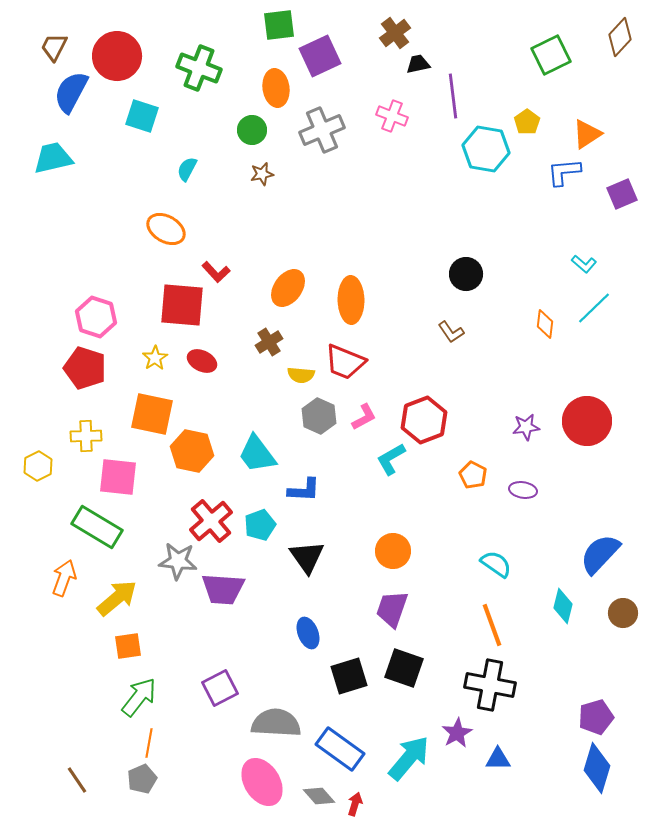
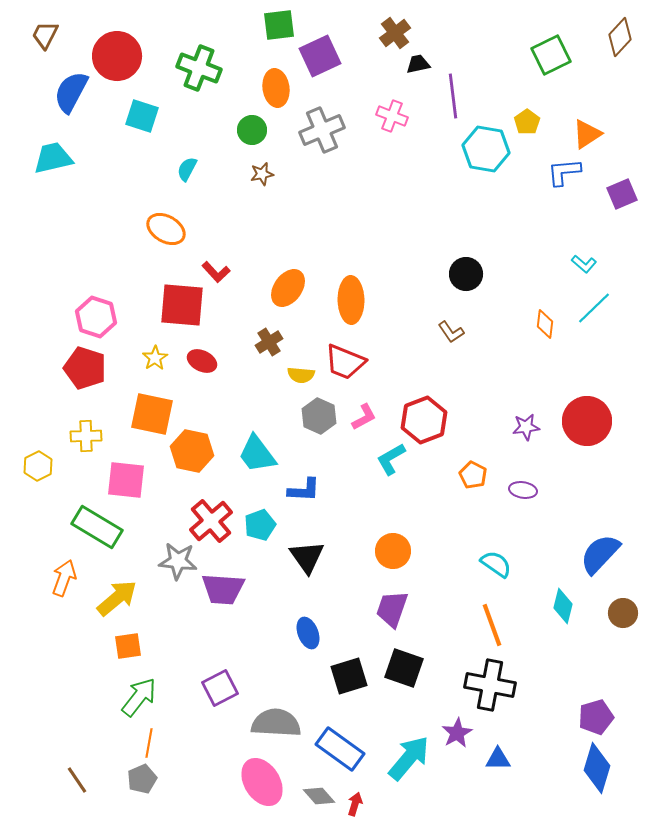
brown trapezoid at (54, 47): moved 9 px left, 12 px up
pink square at (118, 477): moved 8 px right, 3 px down
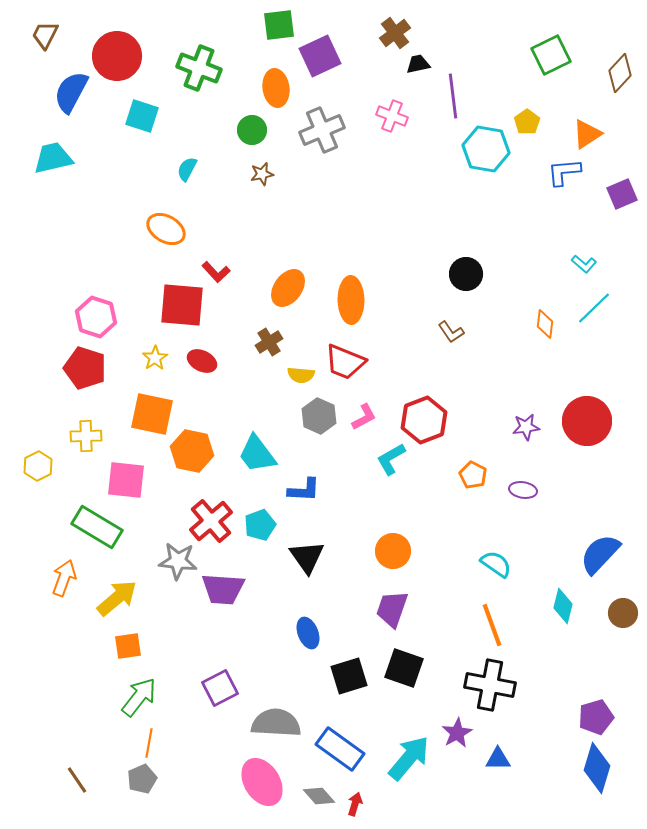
brown diamond at (620, 37): moved 36 px down
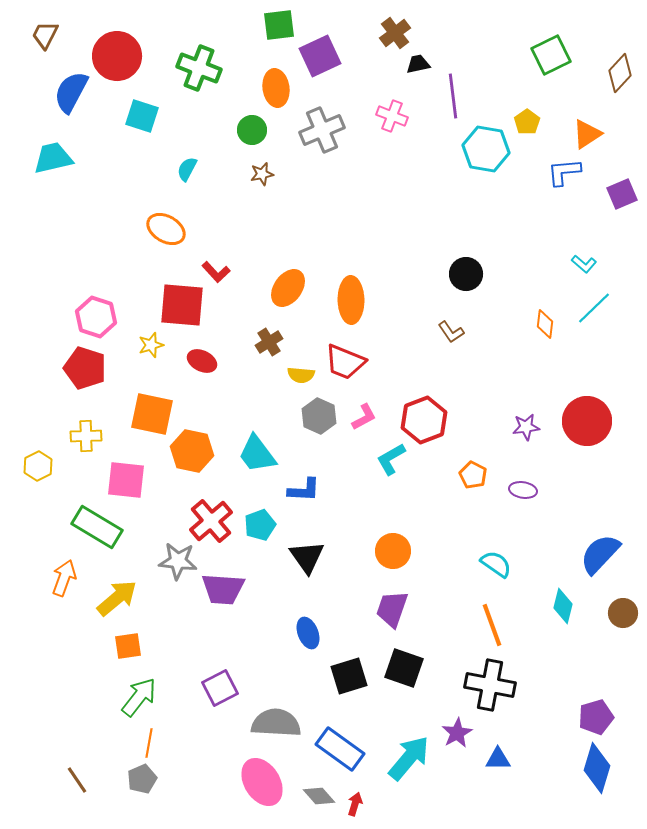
yellow star at (155, 358): moved 4 px left, 13 px up; rotated 15 degrees clockwise
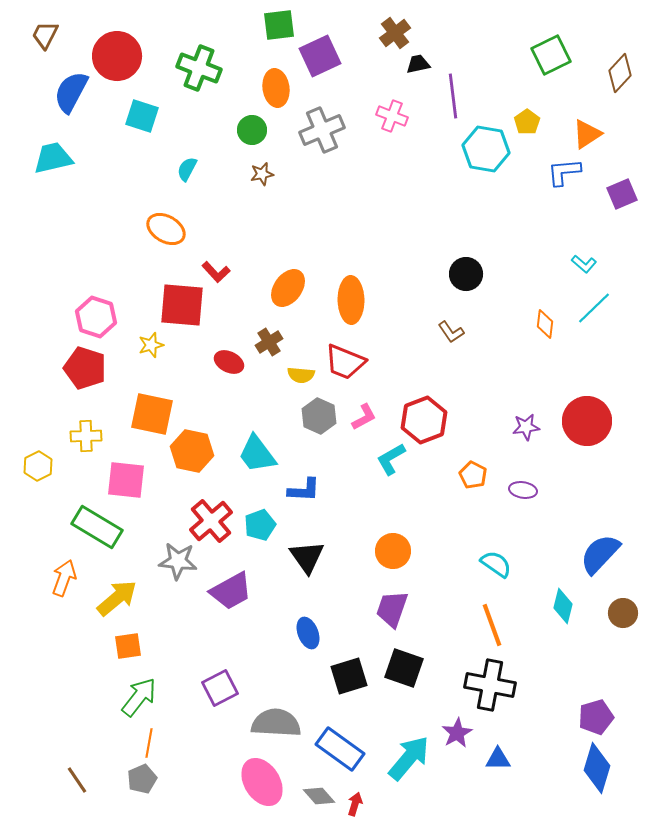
red ellipse at (202, 361): moved 27 px right, 1 px down
purple trapezoid at (223, 589): moved 8 px right, 2 px down; rotated 33 degrees counterclockwise
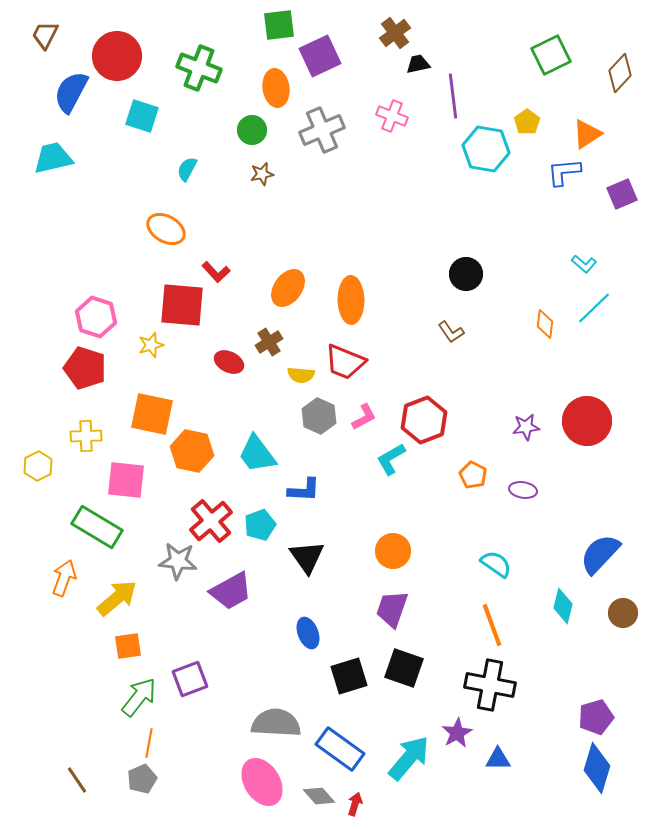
purple square at (220, 688): moved 30 px left, 9 px up; rotated 6 degrees clockwise
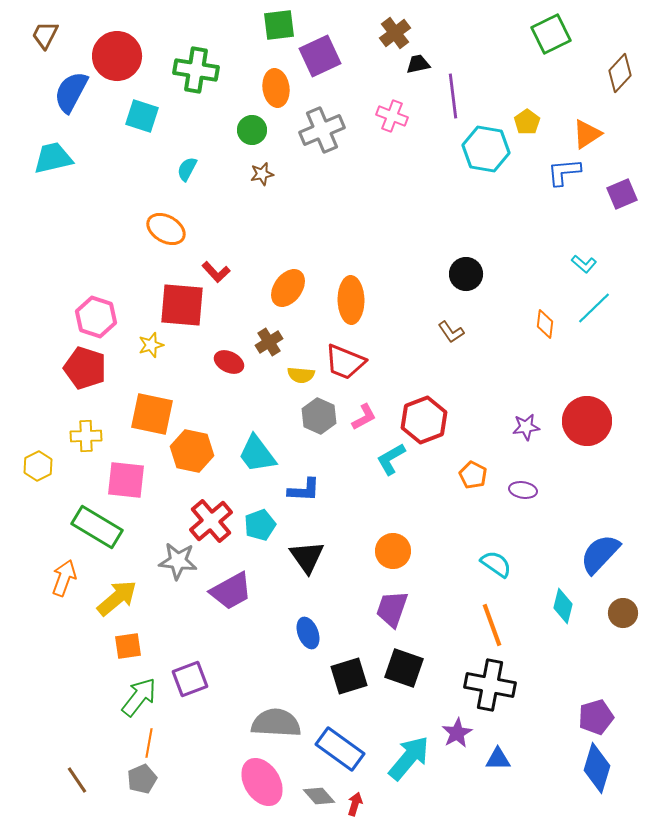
green square at (551, 55): moved 21 px up
green cross at (199, 68): moved 3 px left, 2 px down; rotated 12 degrees counterclockwise
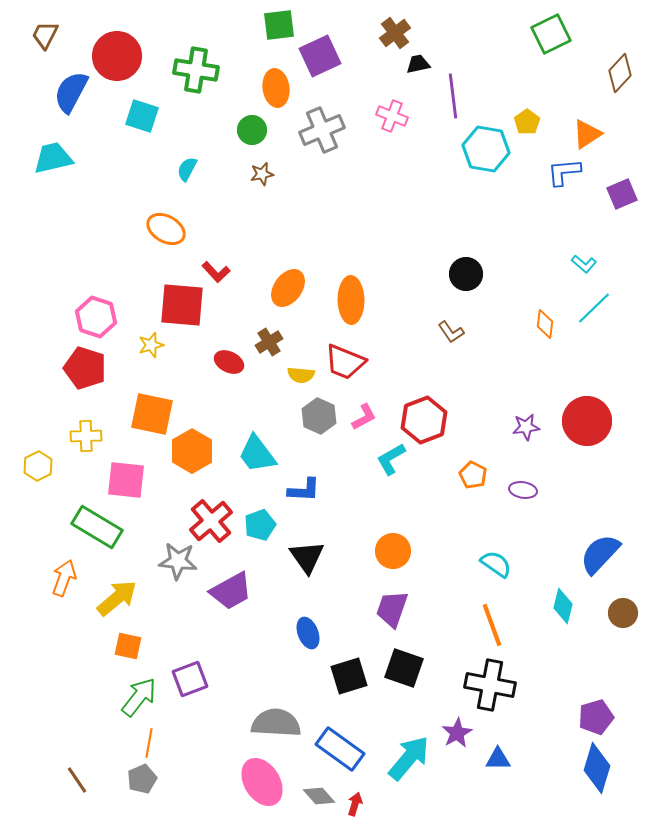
orange hexagon at (192, 451): rotated 18 degrees clockwise
orange square at (128, 646): rotated 20 degrees clockwise
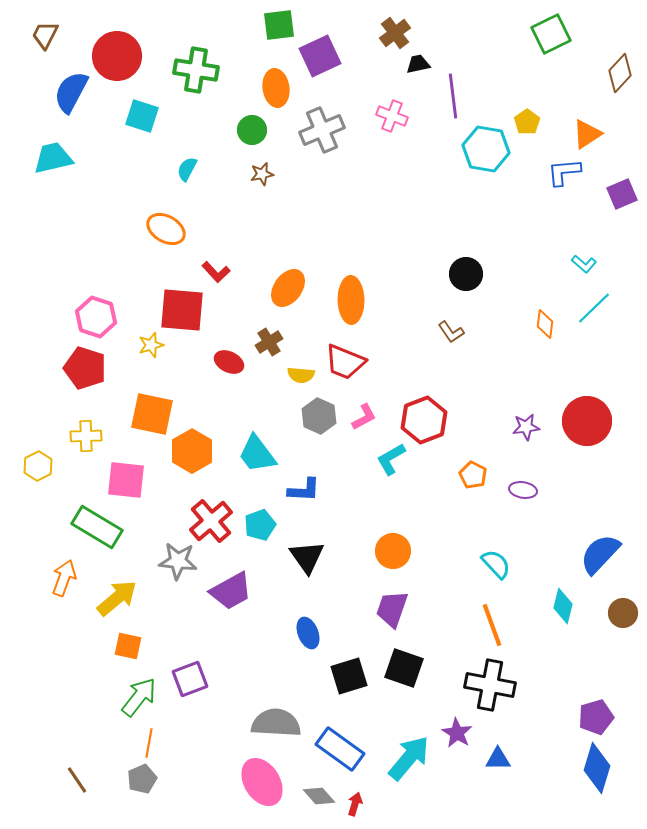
red square at (182, 305): moved 5 px down
cyan semicircle at (496, 564): rotated 12 degrees clockwise
purple star at (457, 733): rotated 12 degrees counterclockwise
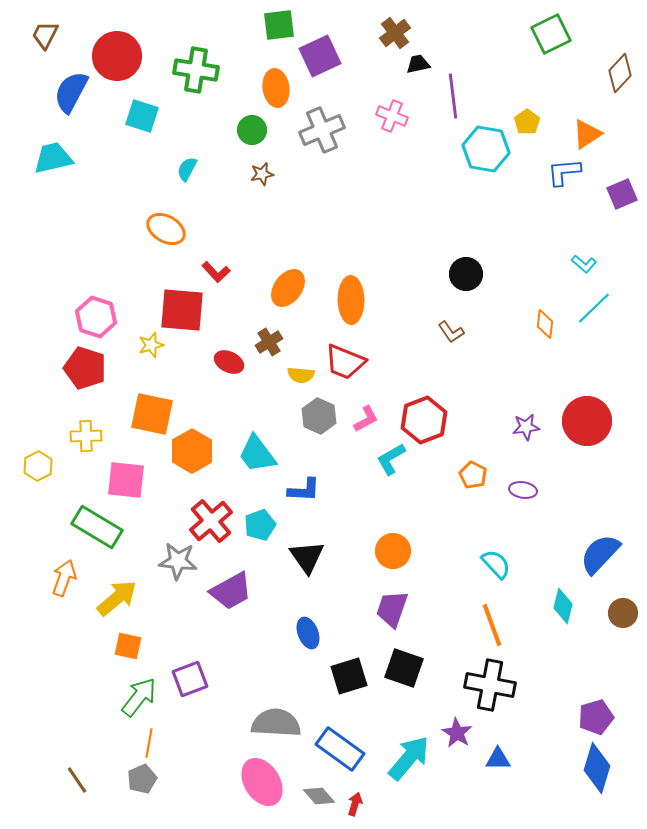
pink L-shape at (364, 417): moved 2 px right, 2 px down
